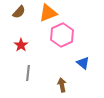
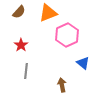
pink hexagon: moved 5 px right
gray line: moved 2 px left, 2 px up
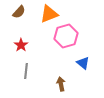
orange triangle: moved 1 px right, 1 px down
pink hexagon: moved 1 px left, 1 px down; rotated 10 degrees clockwise
brown arrow: moved 1 px left, 1 px up
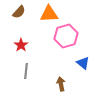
orange triangle: rotated 18 degrees clockwise
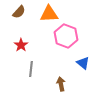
pink hexagon: rotated 25 degrees counterclockwise
gray line: moved 5 px right, 2 px up
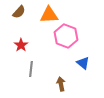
orange triangle: moved 1 px down
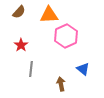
pink hexagon: rotated 15 degrees clockwise
blue triangle: moved 6 px down
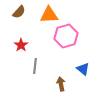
pink hexagon: rotated 10 degrees clockwise
gray line: moved 4 px right, 3 px up
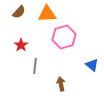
orange triangle: moved 2 px left, 1 px up
pink hexagon: moved 2 px left, 1 px down
blue triangle: moved 9 px right, 4 px up
